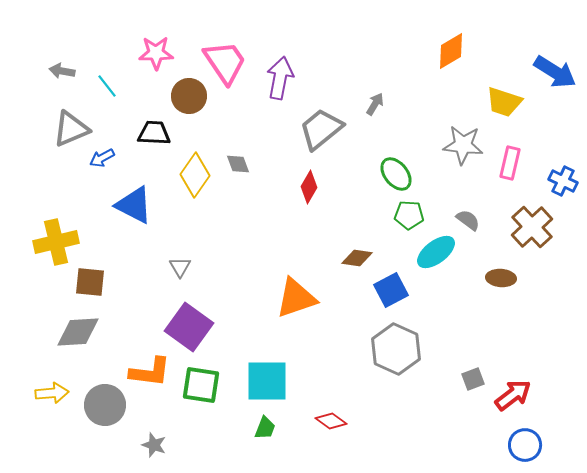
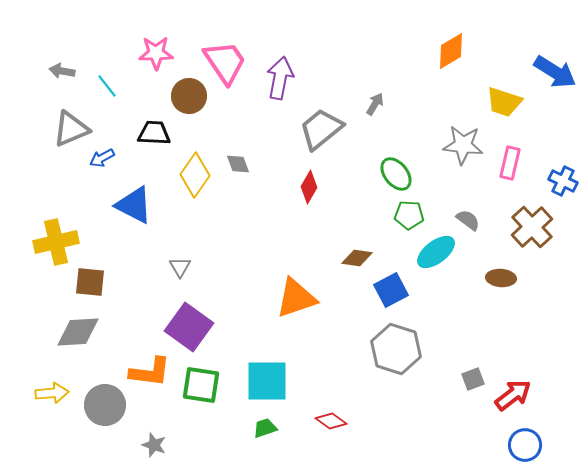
gray hexagon at (396, 349): rotated 6 degrees counterclockwise
green trapezoid at (265, 428): rotated 130 degrees counterclockwise
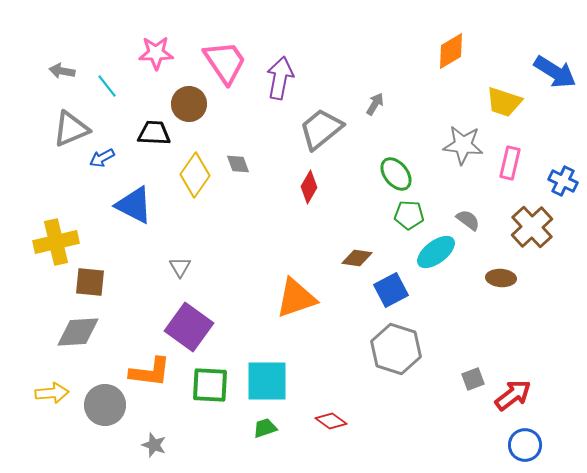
brown circle at (189, 96): moved 8 px down
green square at (201, 385): moved 9 px right; rotated 6 degrees counterclockwise
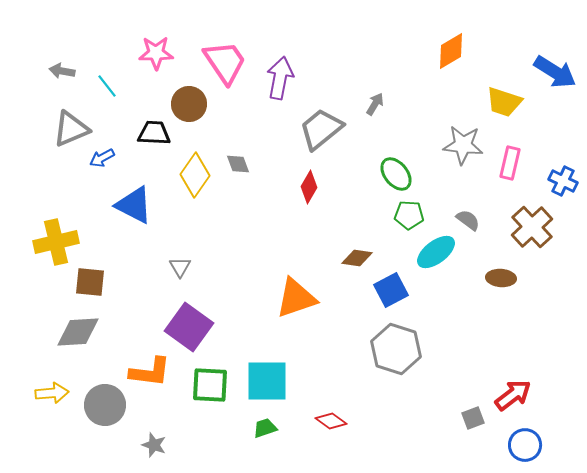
gray square at (473, 379): moved 39 px down
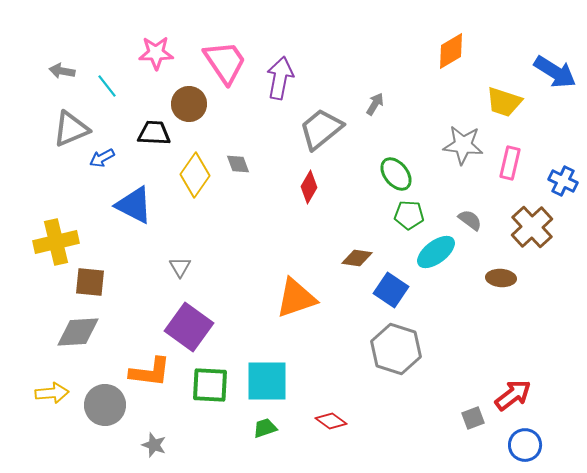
gray semicircle at (468, 220): moved 2 px right
blue square at (391, 290): rotated 28 degrees counterclockwise
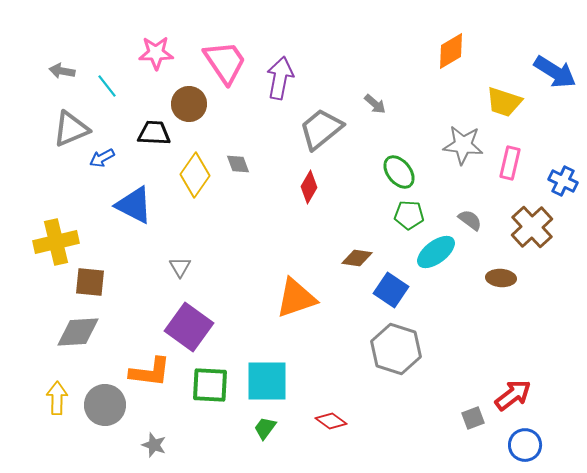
gray arrow at (375, 104): rotated 100 degrees clockwise
green ellipse at (396, 174): moved 3 px right, 2 px up
yellow arrow at (52, 393): moved 5 px right, 5 px down; rotated 84 degrees counterclockwise
green trapezoid at (265, 428): rotated 35 degrees counterclockwise
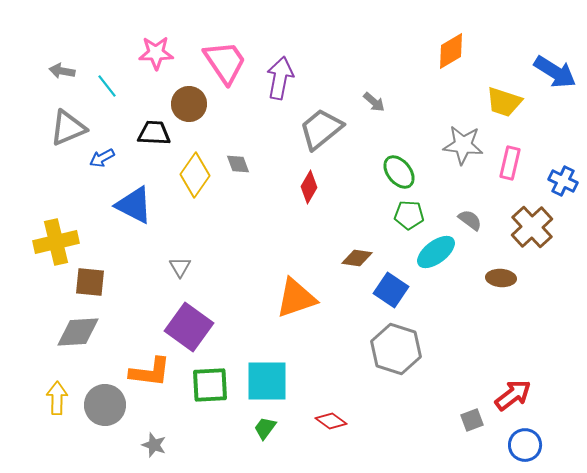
gray arrow at (375, 104): moved 1 px left, 2 px up
gray triangle at (71, 129): moved 3 px left, 1 px up
green square at (210, 385): rotated 6 degrees counterclockwise
gray square at (473, 418): moved 1 px left, 2 px down
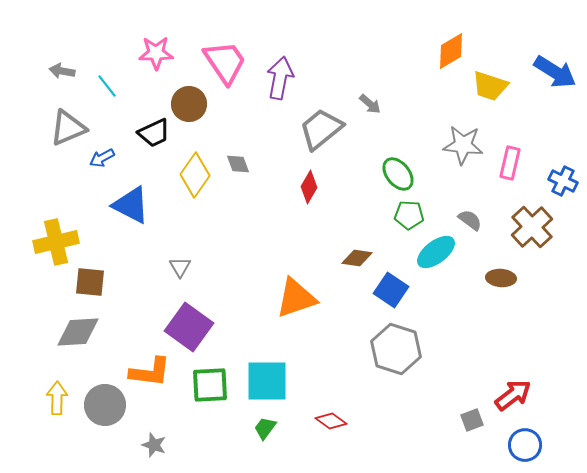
gray arrow at (374, 102): moved 4 px left, 2 px down
yellow trapezoid at (504, 102): moved 14 px left, 16 px up
black trapezoid at (154, 133): rotated 152 degrees clockwise
green ellipse at (399, 172): moved 1 px left, 2 px down
blue triangle at (134, 205): moved 3 px left
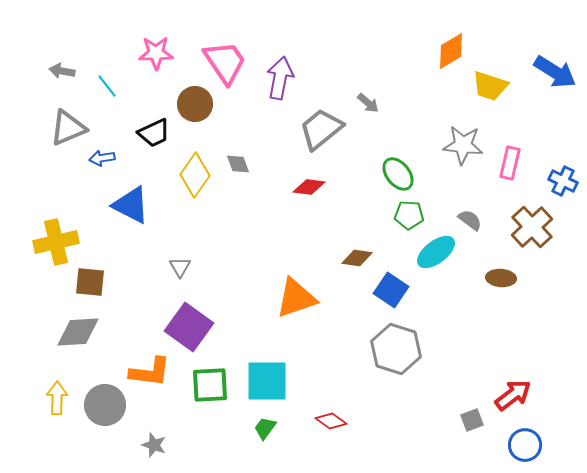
brown circle at (189, 104): moved 6 px right
gray arrow at (370, 104): moved 2 px left, 1 px up
blue arrow at (102, 158): rotated 20 degrees clockwise
red diamond at (309, 187): rotated 68 degrees clockwise
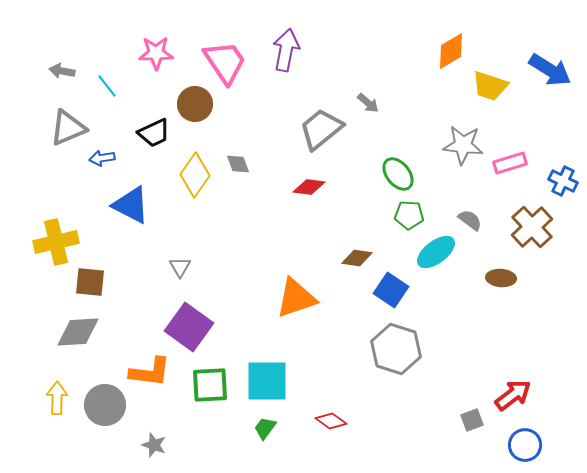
blue arrow at (555, 72): moved 5 px left, 2 px up
purple arrow at (280, 78): moved 6 px right, 28 px up
pink rectangle at (510, 163): rotated 60 degrees clockwise
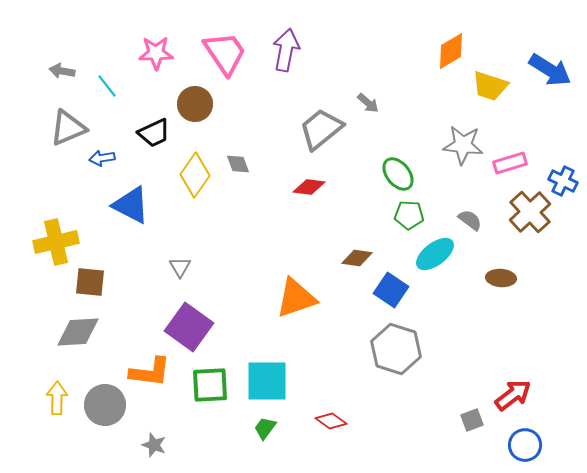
pink trapezoid at (225, 62): moved 9 px up
brown cross at (532, 227): moved 2 px left, 15 px up
cyan ellipse at (436, 252): moved 1 px left, 2 px down
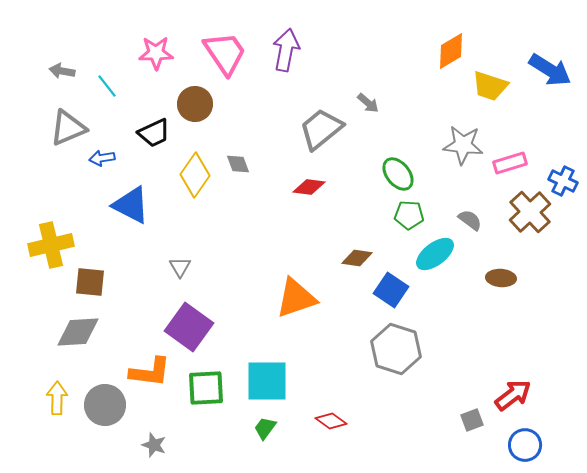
yellow cross at (56, 242): moved 5 px left, 3 px down
green square at (210, 385): moved 4 px left, 3 px down
